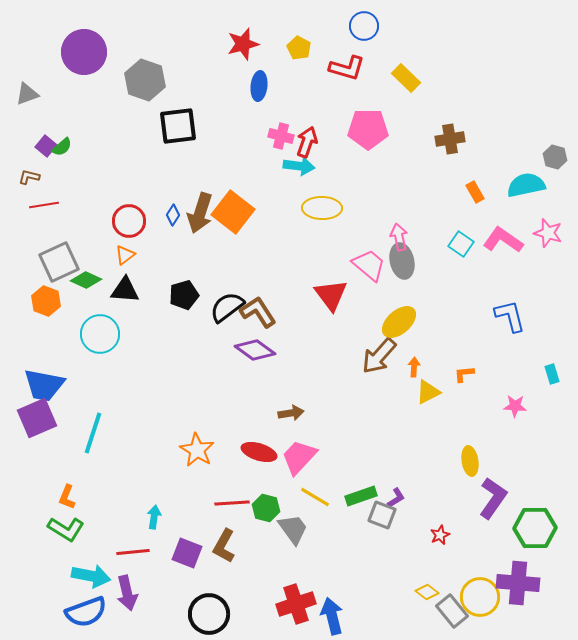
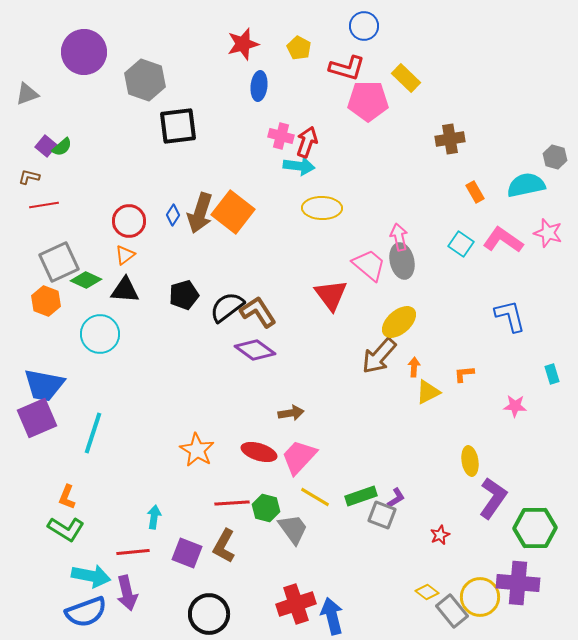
pink pentagon at (368, 129): moved 28 px up
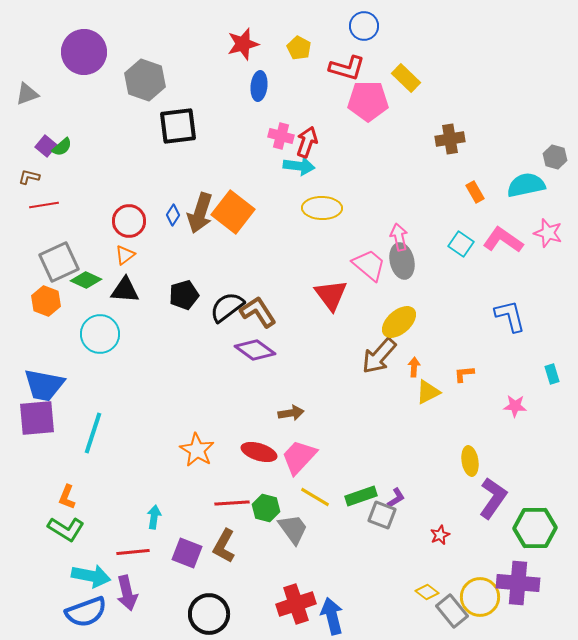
purple square at (37, 418): rotated 18 degrees clockwise
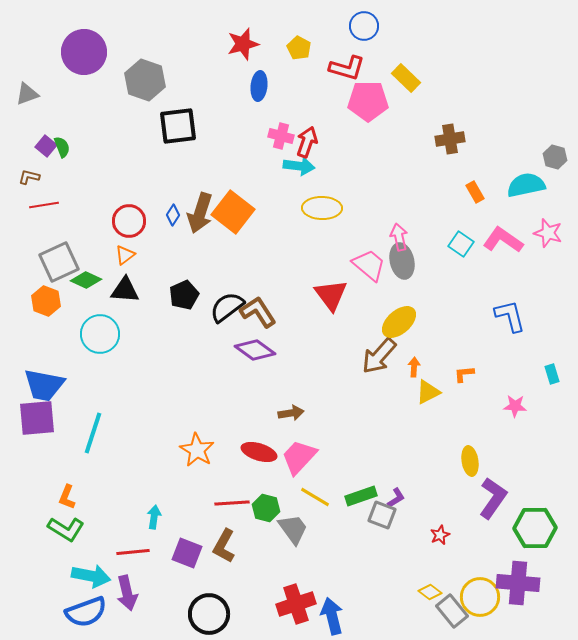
green semicircle at (62, 147): rotated 70 degrees counterclockwise
black pentagon at (184, 295): rotated 8 degrees counterclockwise
yellow diamond at (427, 592): moved 3 px right
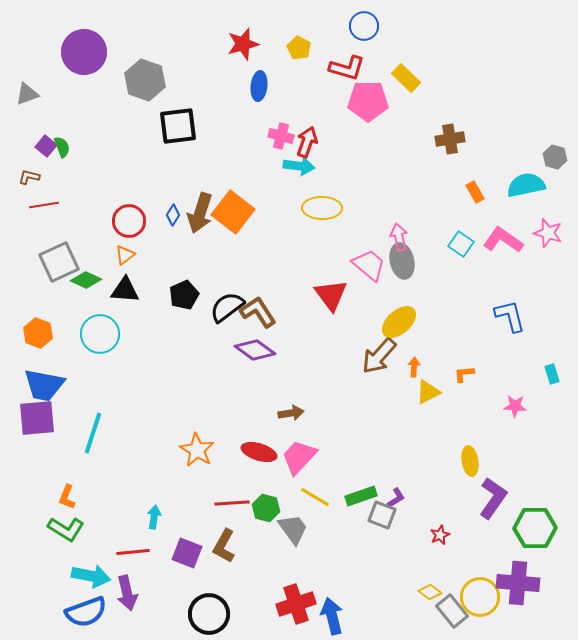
orange hexagon at (46, 301): moved 8 px left, 32 px down
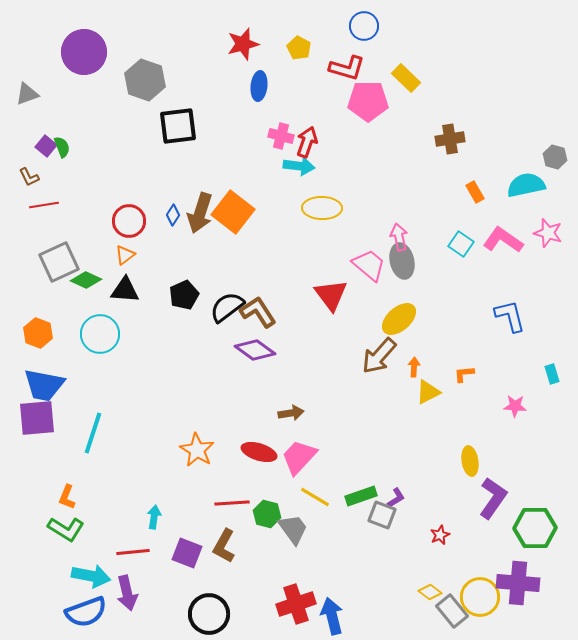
brown L-shape at (29, 177): rotated 130 degrees counterclockwise
yellow ellipse at (399, 322): moved 3 px up
green hexagon at (266, 508): moved 1 px right, 6 px down
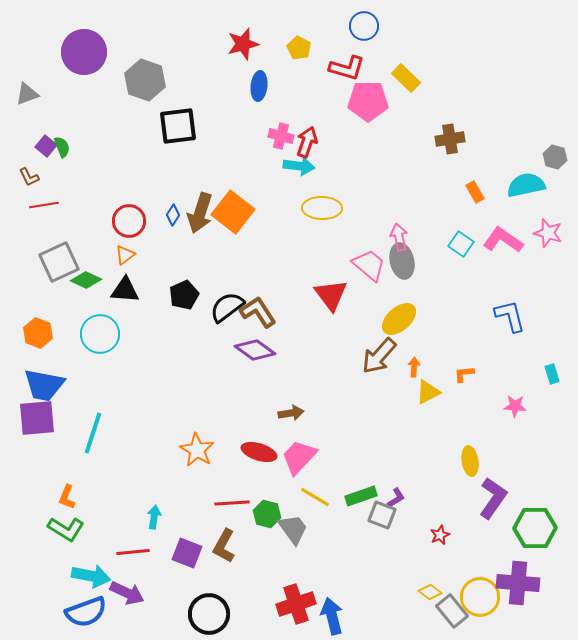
purple arrow at (127, 593): rotated 52 degrees counterclockwise
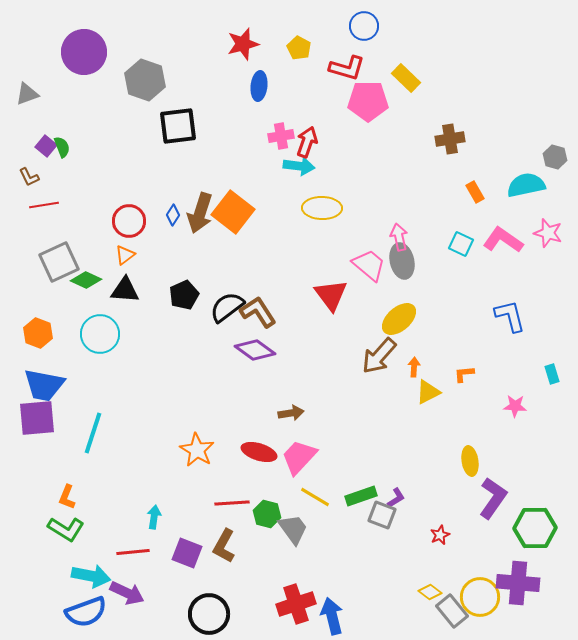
pink cross at (281, 136): rotated 25 degrees counterclockwise
cyan square at (461, 244): rotated 10 degrees counterclockwise
